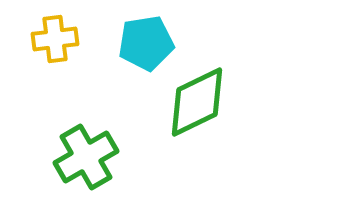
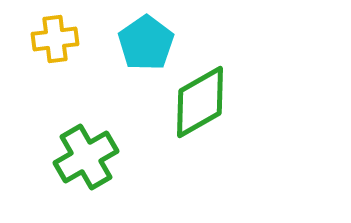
cyan pentagon: rotated 26 degrees counterclockwise
green diamond: moved 3 px right; rotated 4 degrees counterclockwise
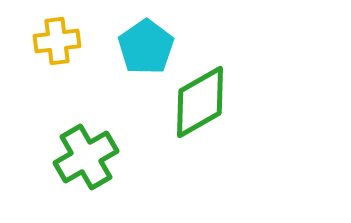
yellow cross: moved 2 px right, 2 px down
cyan pentagon: moved 4 px down
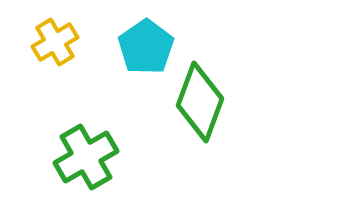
yellow cross: moved 2 px left, 1 px down; rotated 24 degrees counterclockwise
green diamond: rotated 40 degrees counterclockwise
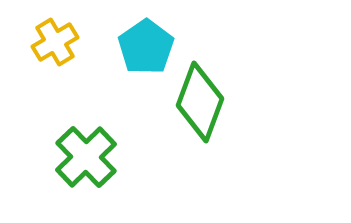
green cross: rotated 14 degrees counterclockwise
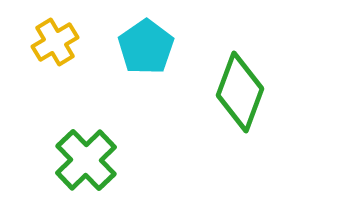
green diamond: moved 40 px right, 10 px up
green cross: moved 3 px down
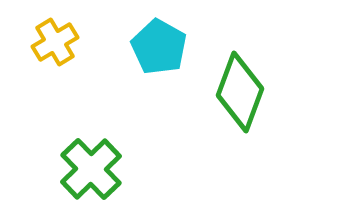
cyan pentagon: moved 13 px right; rotated 8 degrees counterclockwise
green cross: moved 5 px right, 9 px down
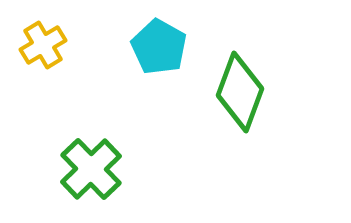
yellow cross: moved 12 px left, 3 px down
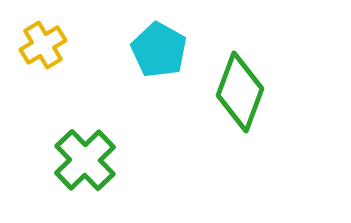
cyan pentagon: moved 3 px down
green cross: moved 6 px left, 9 px up
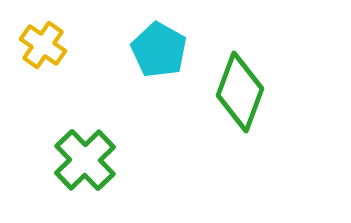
yellow cross: rotated 24 degrees counterclockwise
